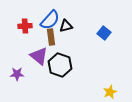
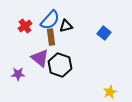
red cross: rotated 32 degrees counterclockwise
purple triangle: moved 1 px right, 2 px down
purple star: moved 1 px right
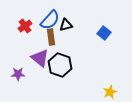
black triangle: moved 1 px up
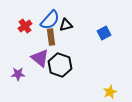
blue square: rotated 24 degrees clockwise
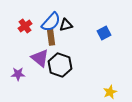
blue semicircle: moved 1 px right, 2 px down
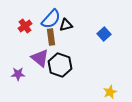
blue semicircle: moved 3 px up
blue square: moved 1 px down; rotated 16 degrees counterclockwise
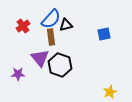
red cross: moved 2 px left
blue square: rotated 32 degrees clockwise
purple triangle: rotated 12 degrees clockwise
